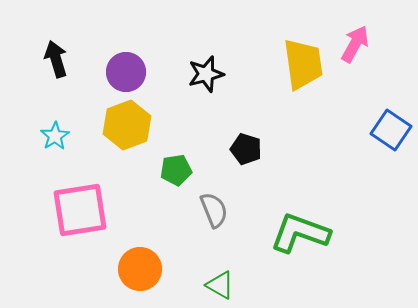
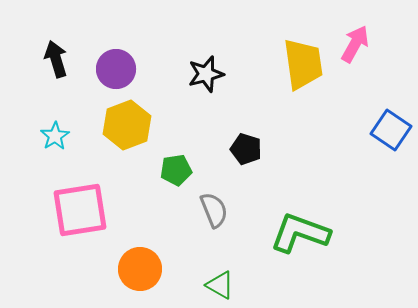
purple circle: moved 10 px left, 3 px up
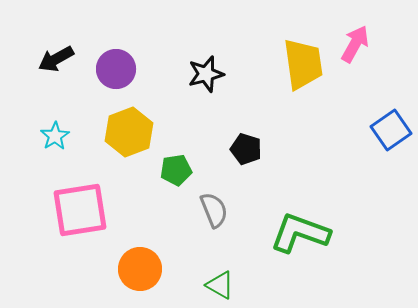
black arrow: rotated 102 degrees counterclockwise
yellow hexagon: moved 2 px right, 7 px down
blue square: rotated 21 degrees clockwise
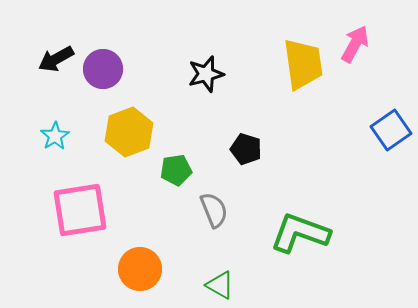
purple circle: moved 13 px left
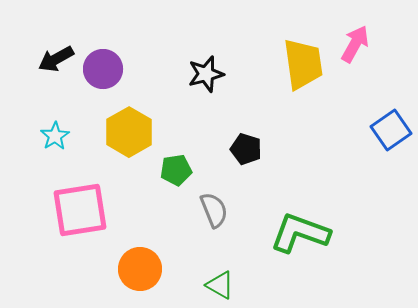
yellow hexagon: rotated 9 degrees counterclockwise
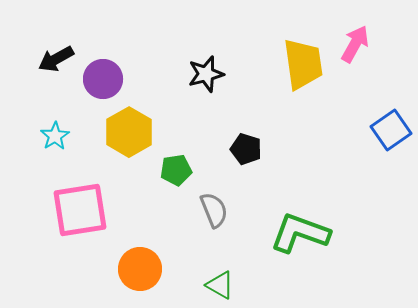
purple circle: moved 10 px down
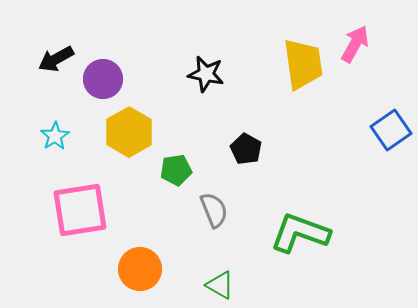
black star: rotated 27 degrees clockwise
black pentagon: rotated 12 degrees clockwise
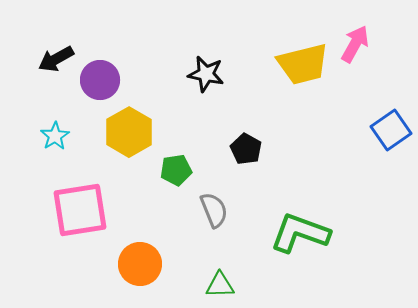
yellow trapezoid: rotated 84 degrees clockwise
purple circle: moved 3 px left, 1 px down
orange circle: moved 5 px up
green triangle: rotated 32 degrees counterclockwise
